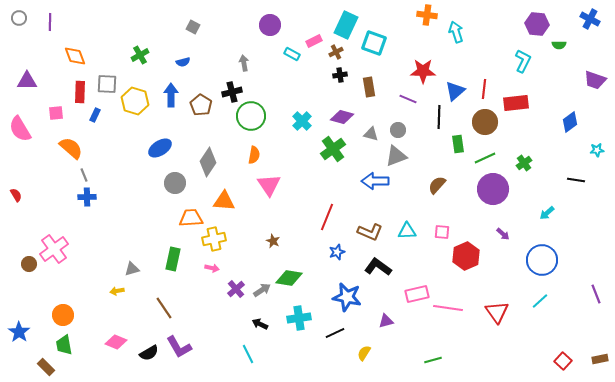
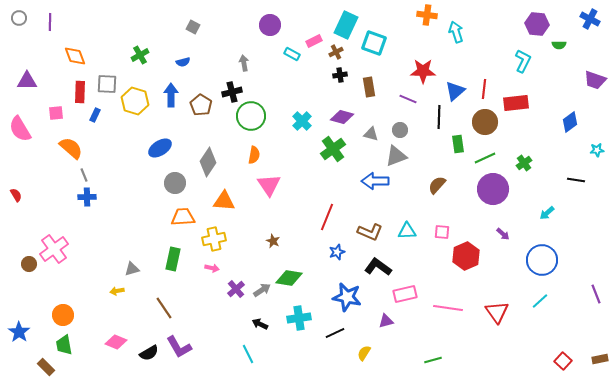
gray circle at (398, 130): moved 2 px right
orange trapezoid at (191, 218): moved 8 px left, 1 px up
pink rectangle at (417, 294): moved 12 px left
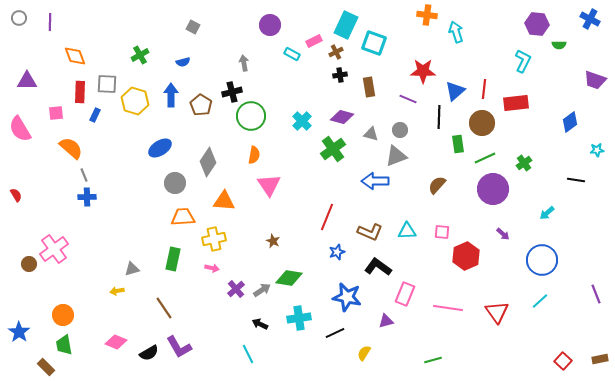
brown circle at (485, 122): moved 3 px left, 1 px down
pink rectangle at (405, 294): rotated 55 degrees counterclockwise
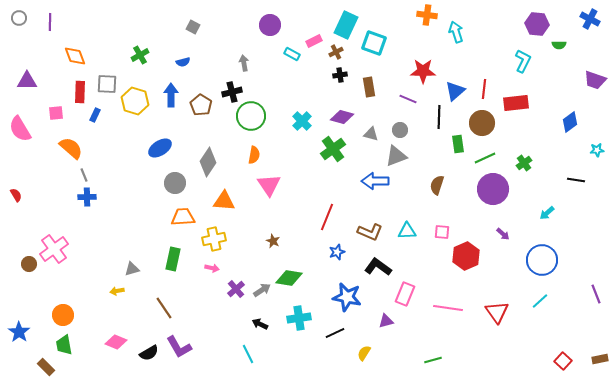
brown semicircle at (437, 185): rotated 24 degrees counterclockwise
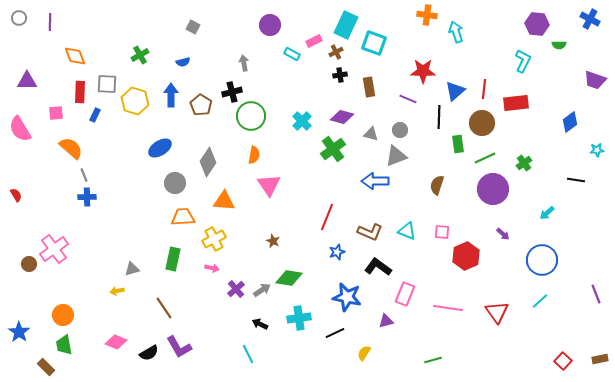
cyan triangle at (407, 231): rotated 24 degrees clockwise
yellow cross at (214, 239): rotated 15 degrees counterclockwise
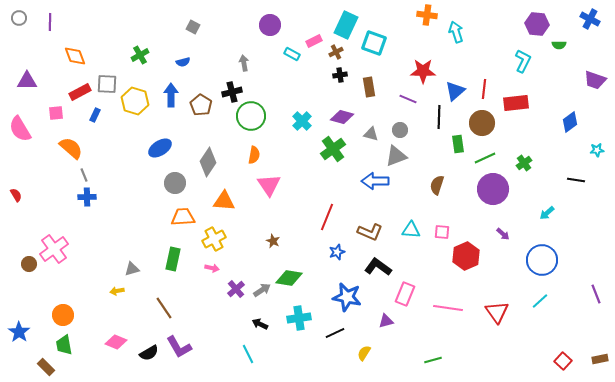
red rectangle at (80, 92): rotated 60 degrees clockwise
cyan triangle at (407, 231): moved 4 px right, 1 px up; rotated 18 degrees counterclockwise
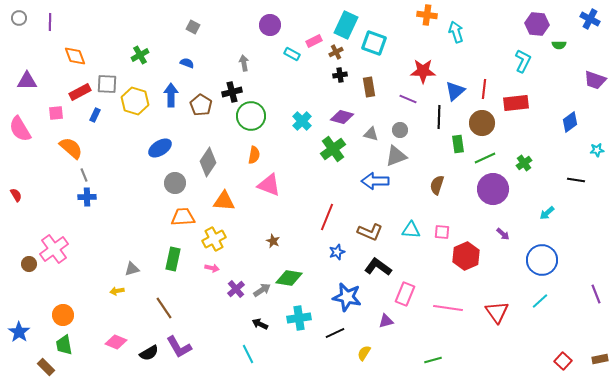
blue semicircle at (183, 62): moved 4 px right, 1 px down; rotated 144 degrees counterclockwise
pink triangle at (269, 185): rotated 35 degrees counterclockwise
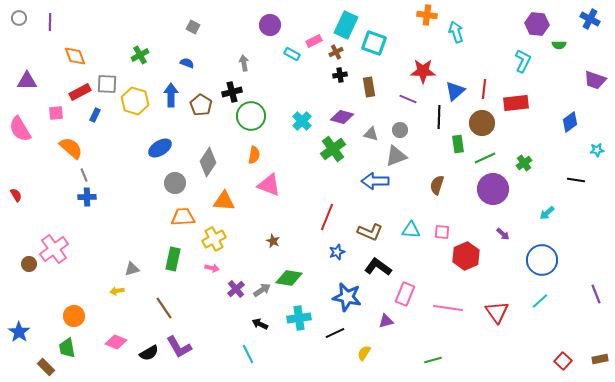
orange circle at (63, 315): moved 11 px right, 1 px down
green trapezoid at (64, 345): moved 3 px right, 3 px down
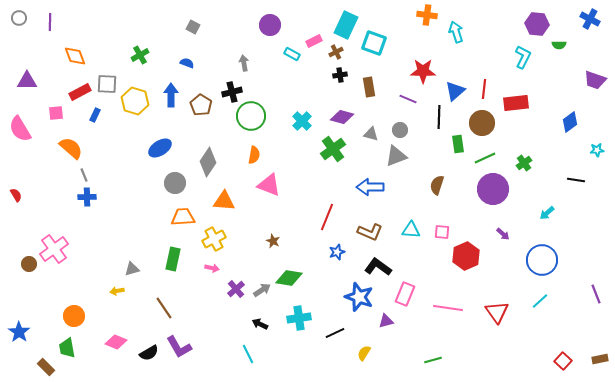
cyan L-shape at (523, 61): moved 4 px up
blue arrow at (375, 181): moved 5 px left, 6 px down
blue star at (347, 297): moved 12 px right; rotated 8 degrees clockwise
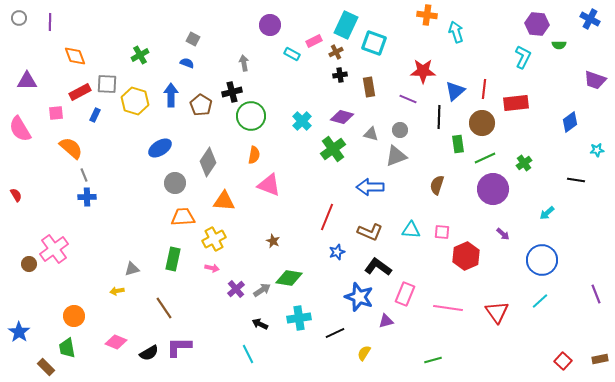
gray square at (193, 27): moved 12 px down
purple L-shape at (179, 347): rotated 120 degrees clockwise
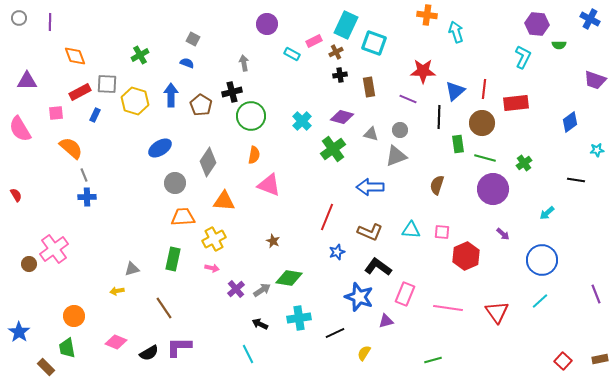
purple circle at (270, 25): moved 3 px left, 1 px up
green line at (485, 158): rotated 40 degrees clockwise
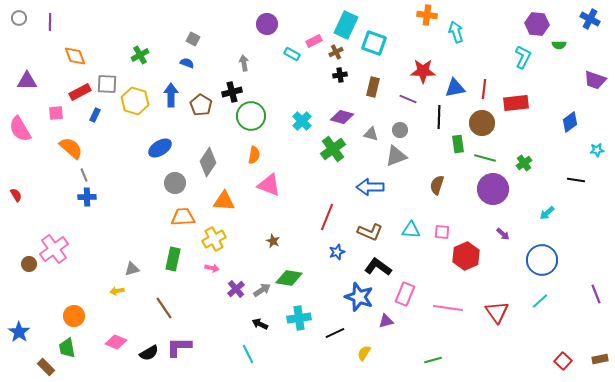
brown rectangle at (369, 87): moved 4 px right; rotated 24 degrees clockwise
blue triangle at (455, 91): moved 3 px up; rotated 30 degrees clockwise
